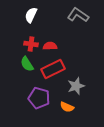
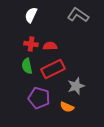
green semicircle: moved 2 px down; rotated 21 degrees clockwise
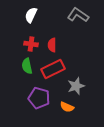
red semicircle: moved 2 px right, 1 px up; rotated 88 degrees counterclockwise
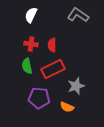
purple pentagon: rotated 10 degrees counterclockwise
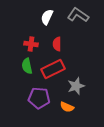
white semicircle: moved 16 px right, 2 px down
red semicircle: moved 5 px right, 1 px up
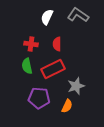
orange semicircle: moved 1 px up; rotated 88 degrees counterclockwise
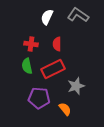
orange semicircle: moved 2 px left, 3 px down; rotated 64 degrees counterclockwise
